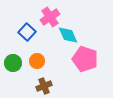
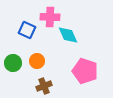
pink cross: rotated 36 degrees clockwise
blue square: moved 2 px up; rotated 18 degrees counterclockwise
pink pentagon: moved 12 px down
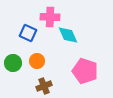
blue square: moved 1 px right, 3 px down
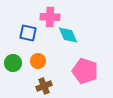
blue square: rotated 12 degrees counterclockwise
orange circle: moved 1 px right
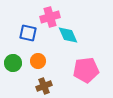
pink cross: rotated 18 degrees counterclockwise
pink pentagon: moved 1 px right, 1 px up; rotated 25 degrees counterclockwise
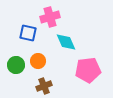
cyan diamond: moved 2 px left, 7 px down
green circle: moved 3 px right, 2 px down
pink pentagon: moved 2 px right
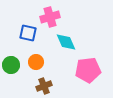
orange circle: moved 2 px left, 1 px down
green circle: moved 5 px left
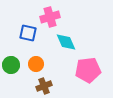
orange circle: moved 2 px down
